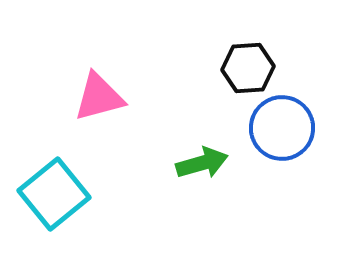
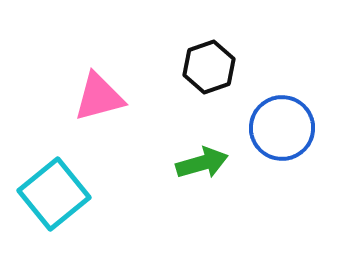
black hexagon: moved 39 px left, 1 px up; rotated 15 degrees counterclockwise
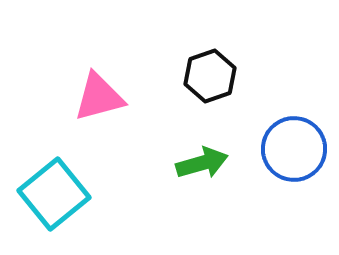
black hexagon: moved 1 px right, 9 px down
blue circle: moved 12 px right, 21 px down
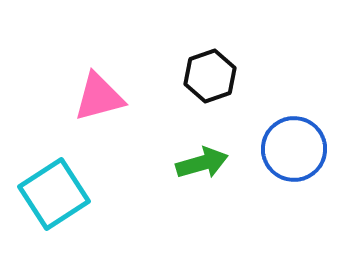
cyan square: rotated 6 degrees clockwise
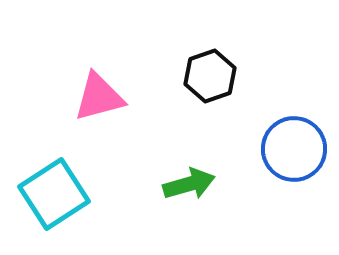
green arrow: moved 13 px left, 21 px down
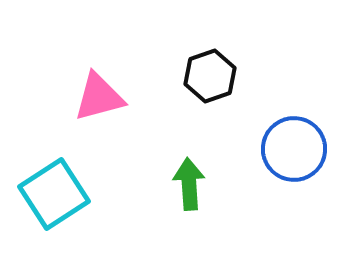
green arrow: rotated 78 degrees counterclockwise
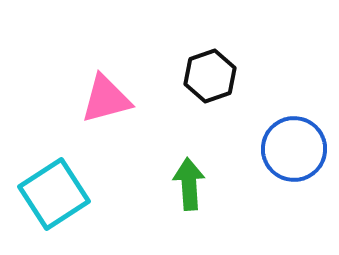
pink triangle: moved 7 px right, 2 px down
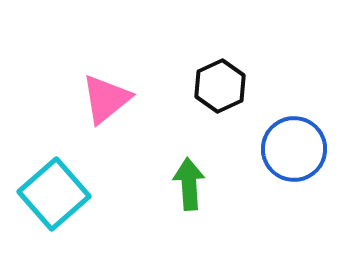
black hexagon: moved 10 px right, 10 px down; rotated 6 degrees counterclockwise
pink triangle: rotated 24 degrees counterclockwise
cyan square: rotated 8 degrees counterclockwise
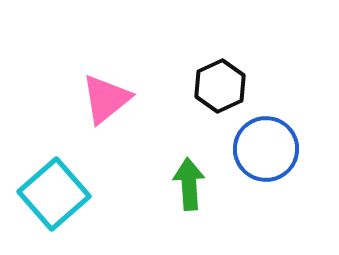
blue circle: moved 28 px left
